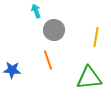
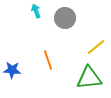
gray circle: moved 11 px right, 12 px up
yellow line: moved 10 px down; rotated 42 degrees clockwise
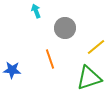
gray circle: moved 10 px down
orange line: moved 2 px right, 1 px up
green triangle: rotated 12 degrees counterclockwise
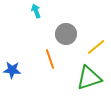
gray circle: moved 1 px right, 6 px down
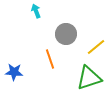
blue star: moved 2 px right, 2 px down
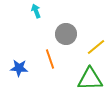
blue star: moved 5 px right, 4 px up
green triangle: moved 1 px right, 1 px down; rotated 16 degrees clockwise
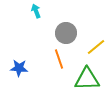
gray circle: moved 1 px up
orange line: moved 9 px right
green triangle: moved 3 px left
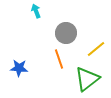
yellow line: moved 2 px down
green triangle: rotated 36 degrees counterclockwise
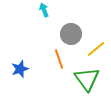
cyan arrow: moved 8 px right, 1 px up
gray circle: moved 5 px right, 1 px down
blue star: moved 1 px right, 1 px down; rotated 24 degrees counterclockwise
green triangle: rotated 28 degrees counterclockwise
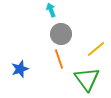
cyan arrow: moved 7 px right
gray circle: moved 10 px left
